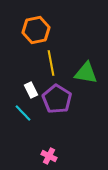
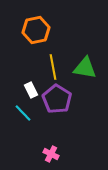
yellow line: moved 2 px right, 4 px down
green triangle: moved 1 px left, 5 px up
pink cross: moved 2 px right, 2 px up
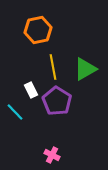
orange hexagon: moved 2 px right
green triangle: moved 1 px down; rotated 40 degrees counterclockwise
purple pentagon: moved 2 px down
cyan line: moved 8 px left, 1 px up
pink cross: moved 1 px right, 1 px down
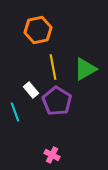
white rectangle: rotated 14 degrees counterclockwise
cyan line: rotated 24 degrees clockwise
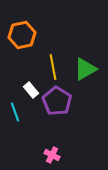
orange hexagon: moved 16 px left, 5 px down
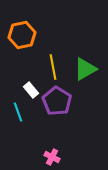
cyan line: moved 3 px right
pink cross: moved 2 px down
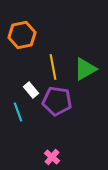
purple pentagon: rotated 24 degrees counterclockwise
pink cross: rotated 14 degrees clockwise
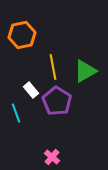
green triangle: moved 2 px down
purple pentagon: rotated 24 degrees clockwise
cyan line: moved 2 px left, 1 px down
